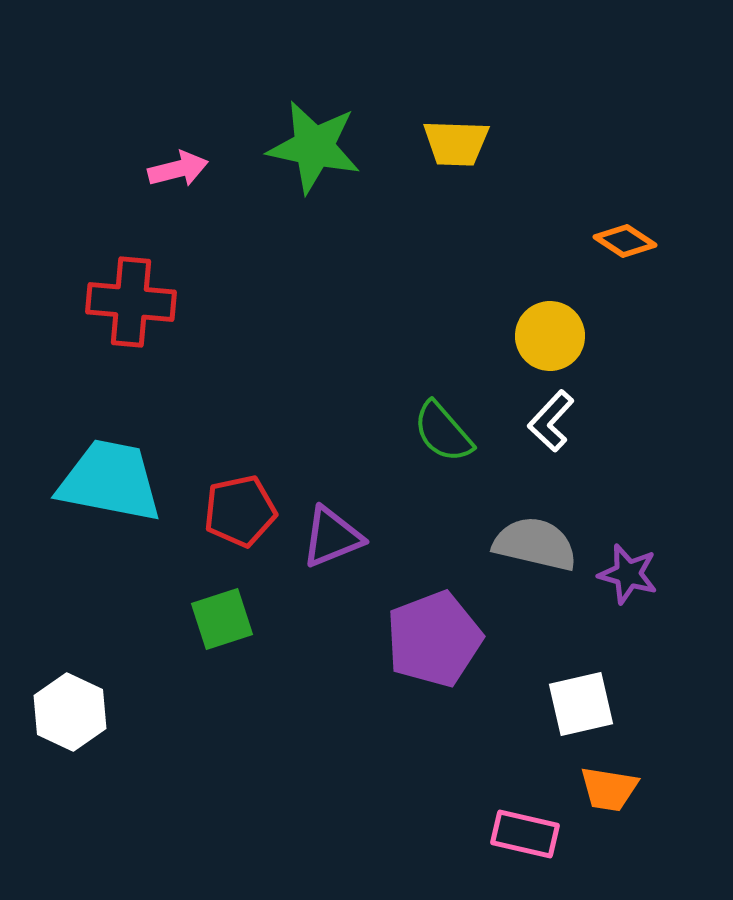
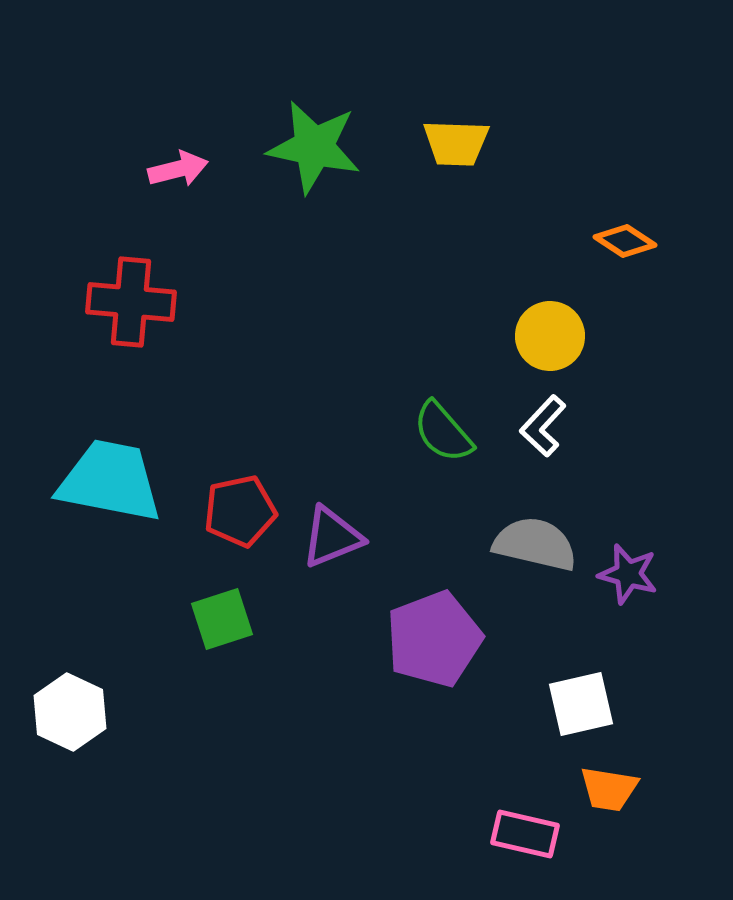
white L-shape: moved 8 px left, 5 px down
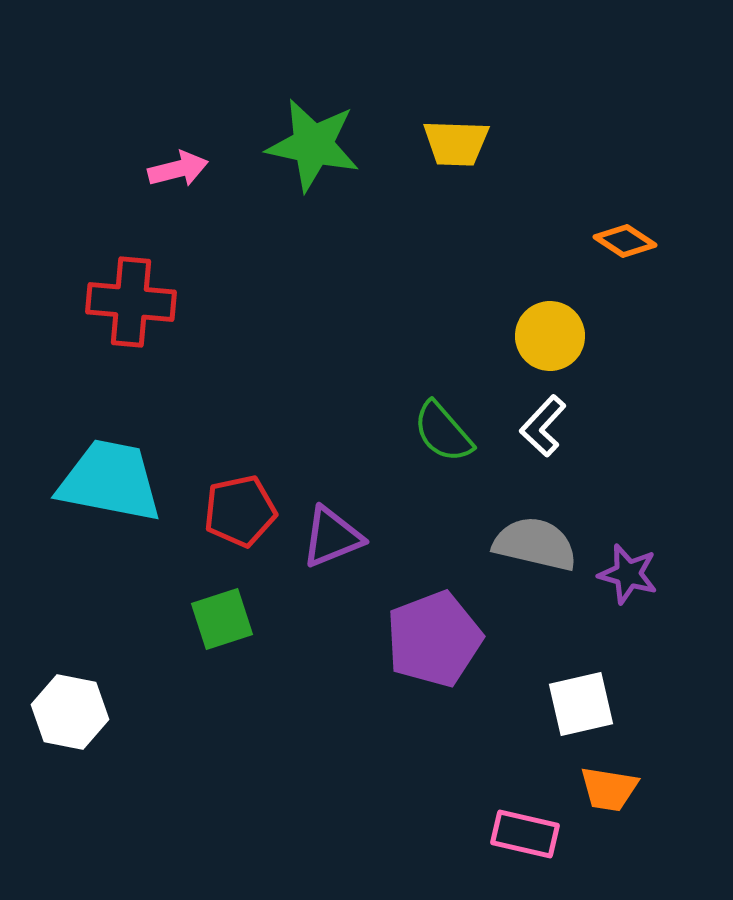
green star: moved 1 px left, 2 px up
white hexagon: rotated 14 degrees counterclockwise
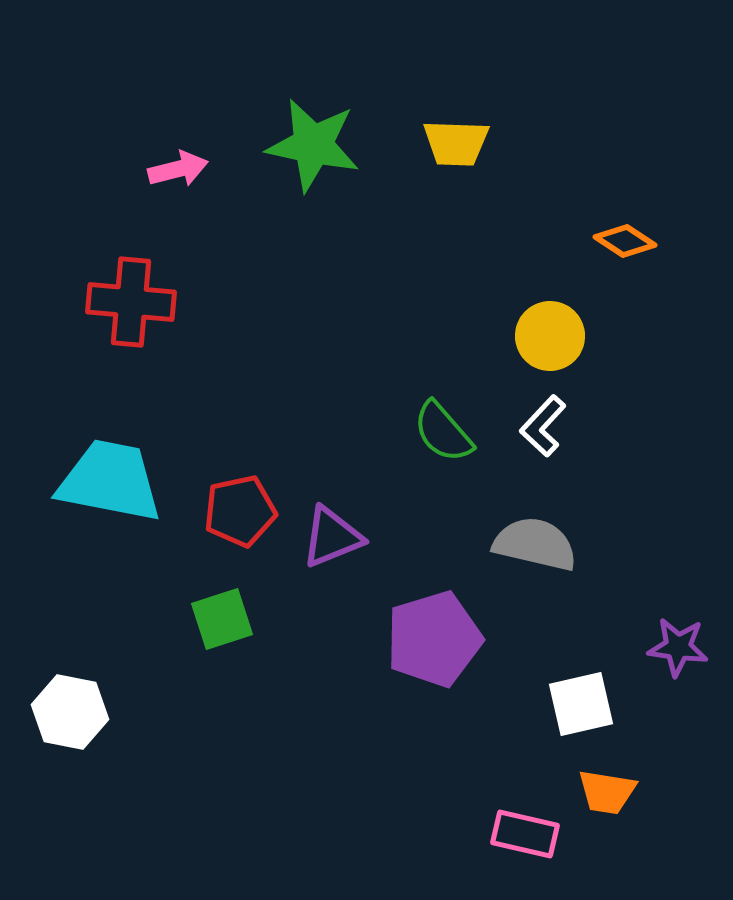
purple star: moved 50 px right, 73 px down; rotated 8 degrees counterclockwise
purple pentagon: rotated 4 degrees clockwise
orange trapezoid: moved 2 px left, 3 px down
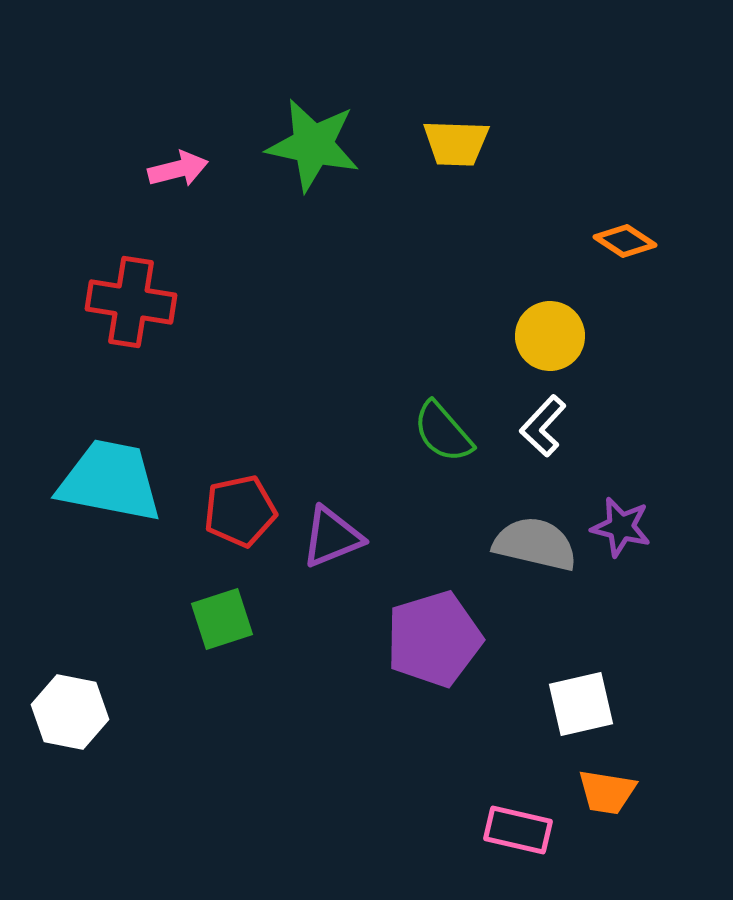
red cross: rotated 4 degrees clockwise
purple star: moved 57 px left, 120 px up; rotated 6 degrees clockwise
pink rectangle: moved 7 px left, 4 px up
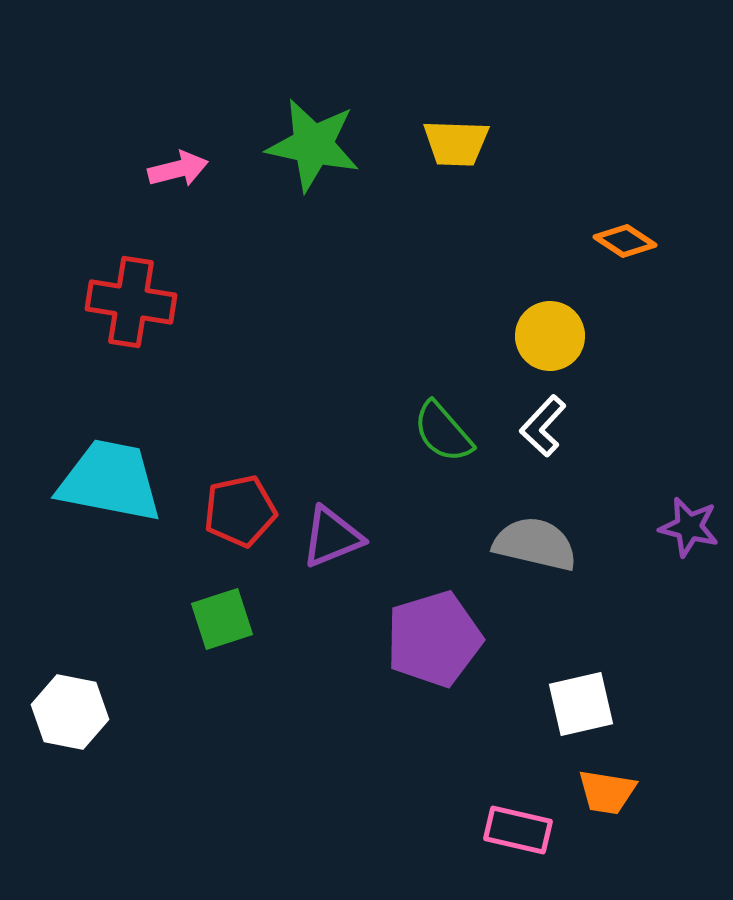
purple star: moved 68 px right
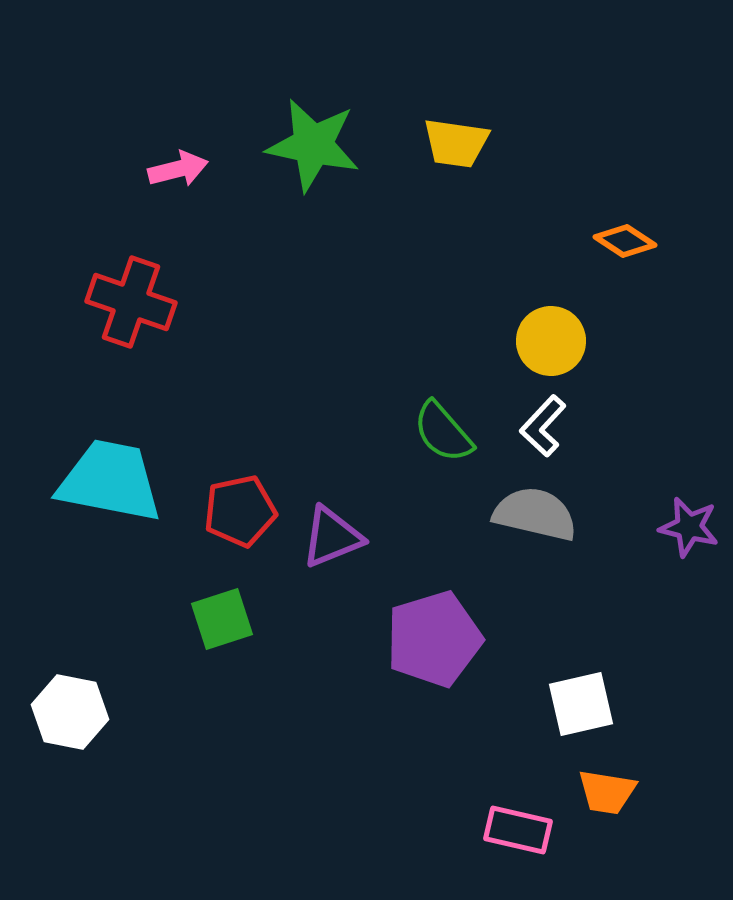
yellow trapezoid: rotated 6 degrees clockwise
red cross: rotated 10 degrees clockwise
yellow circle: moved 1 px right, 5 px down
gray semicircle: moved 30 px up
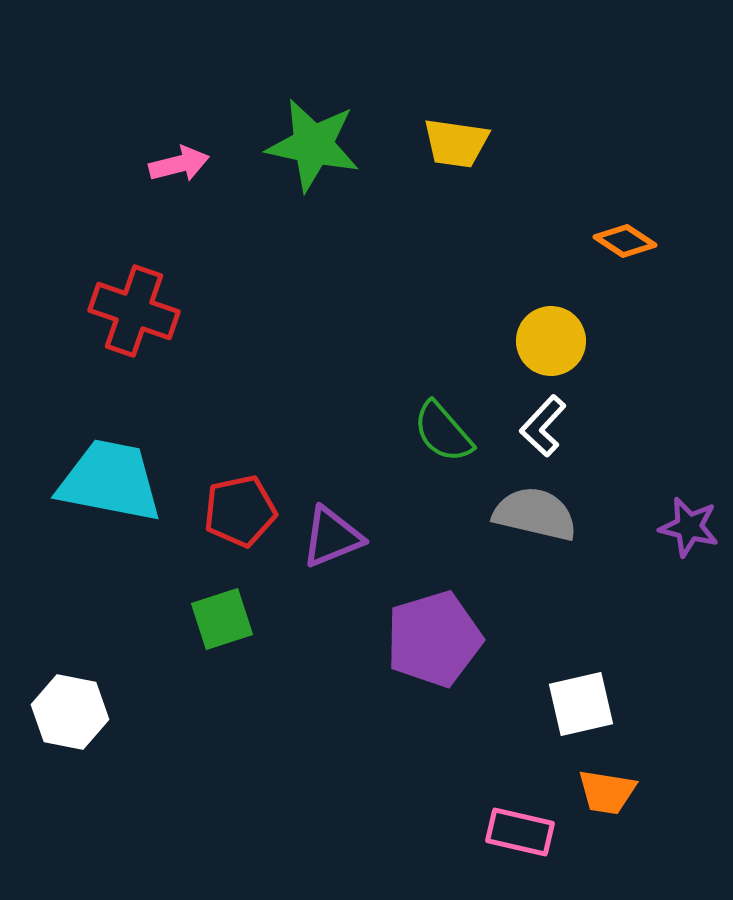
pink arrow: moved 1 px right, 5 px up
red cross: moved 3 px right, 9 px down
pink rectangle: moved 2 px right, 2 px down
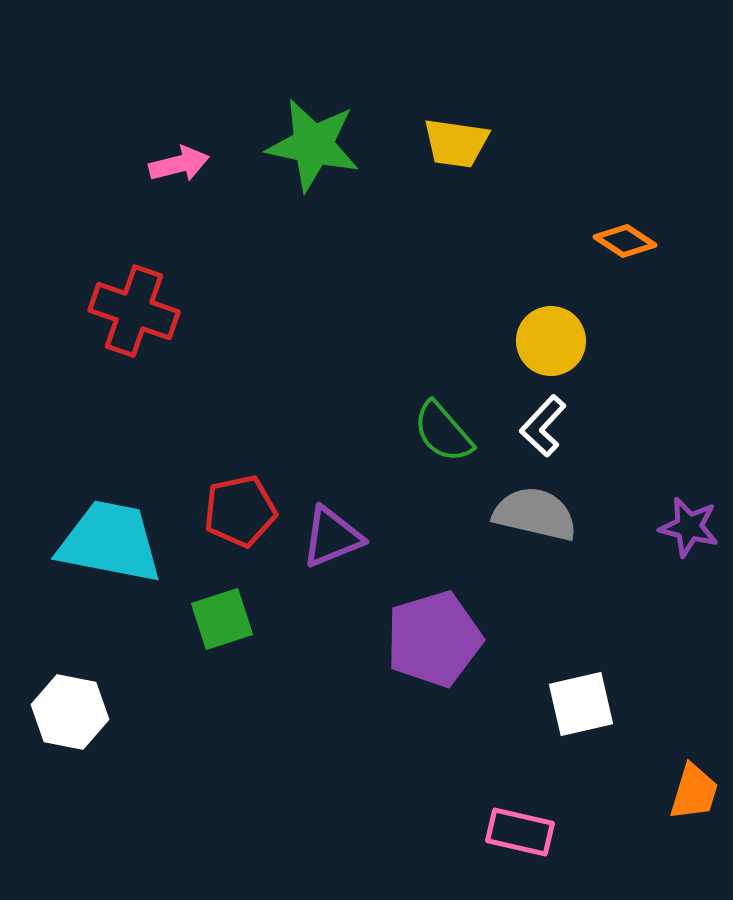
cyan trapezoid: moved 61 px down
orange trapezoid: moved 87 px right; rotated 82 degrees counterclockwise
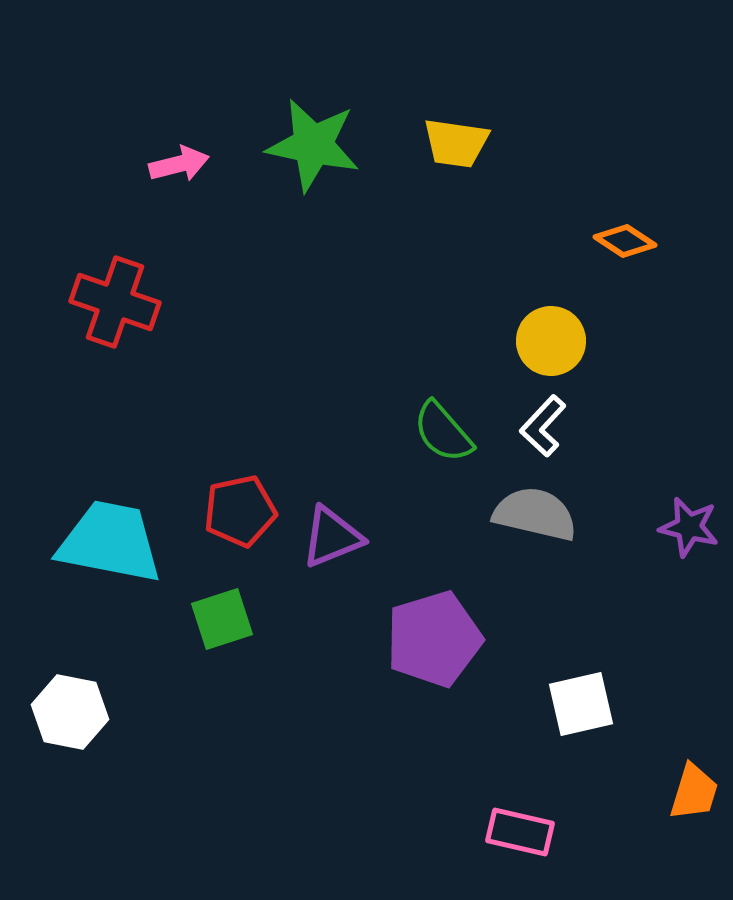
red cross: moved 19 px left, 9 px up
